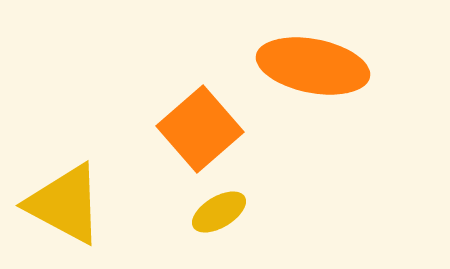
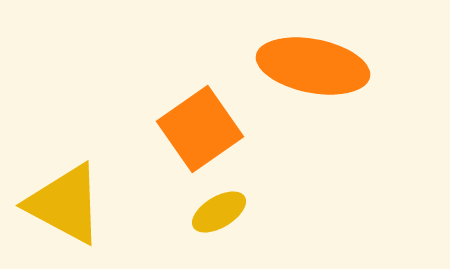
orange square: rotated 6 degrees clockwise
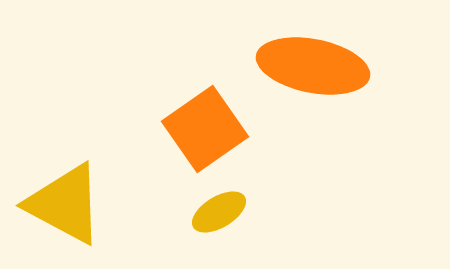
orange square: moved 5 px right
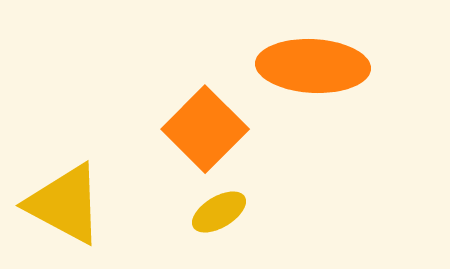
orange ellipse: rotated 8 degrees counterclockwise
orange square: rotated 10 degrees counterclockwise
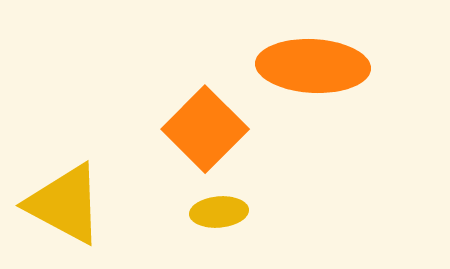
yellow ellipse: rotated 26 degrees clockwise
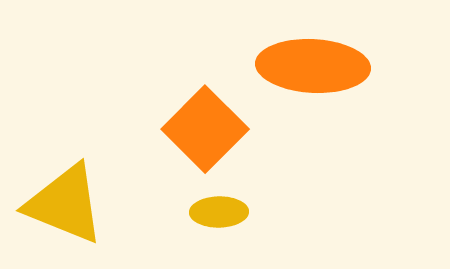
yellow triangle: rotated 6 degrees counterclockwise
yellow ellipse: rotated 4 degrees clockwise
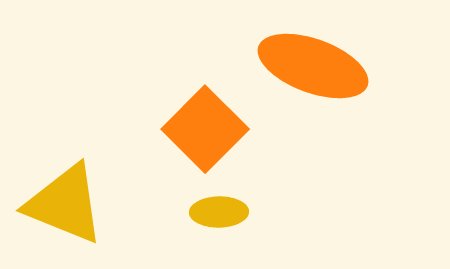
orange ellipse: rotated 17 degrees clockwise
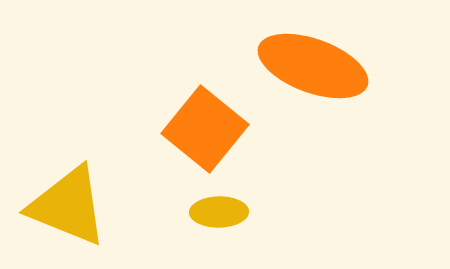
orange square: rotated 6 degrees counterclockwise
yellow triangle: moved 3 px right, 2 px down
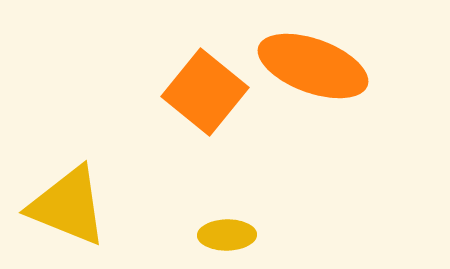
orange square: moved 37 px up
yellow ellipse: moved 8 px right, 23 px down
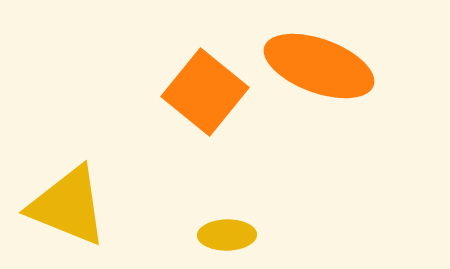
orange ellipse: moved 6 px right
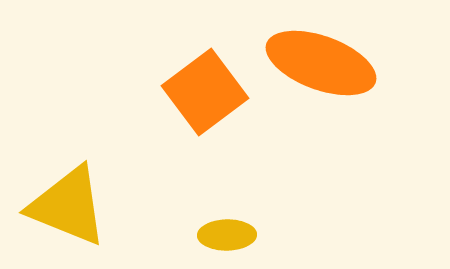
orange ellipse: moved 2 px right, 3 px up
orange square: rotated 14 degrees clockwise
